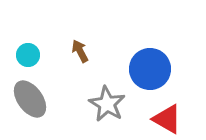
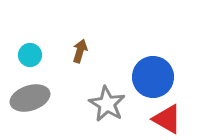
brown arrow: rotated 45 degrees clockwise
cyan circle: moved 2 px right
blue circle: moved 3 px right, 8 px down
gray ellipse: moved 1 px up; rotated 72 degrees counterclockwise
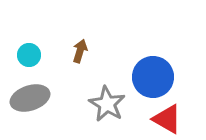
cyan circle: moved 1 px left
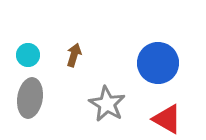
brown arrow: moved 6 px left, 4 px down
cyan circle: moved 1 px left
blue circle: moved 5 px right, 14 px up
gray ellipse: rotated 63 degrees counterclockwise
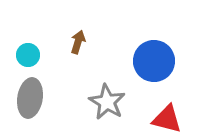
brown arrow: moved 4 px right, 13 px up
blue circle: moved 4 px left, 2 px up
gray star: moved 2 px up
red triangle: rotated 16 degrees counterclockwise
